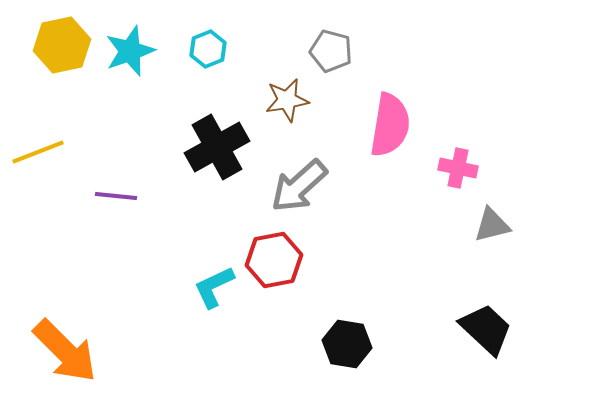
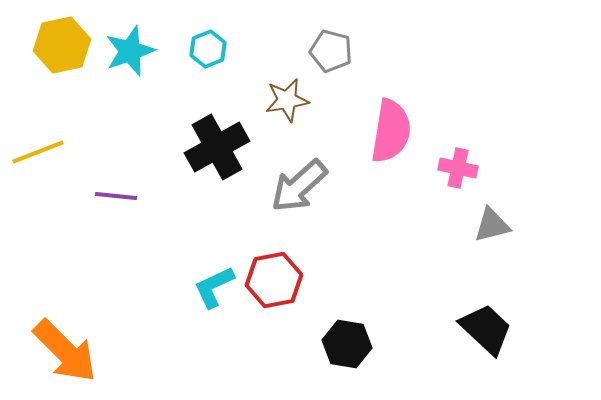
pink semicircle: moved 1 px right, 6 px down
red hexagon: moved 20 px down
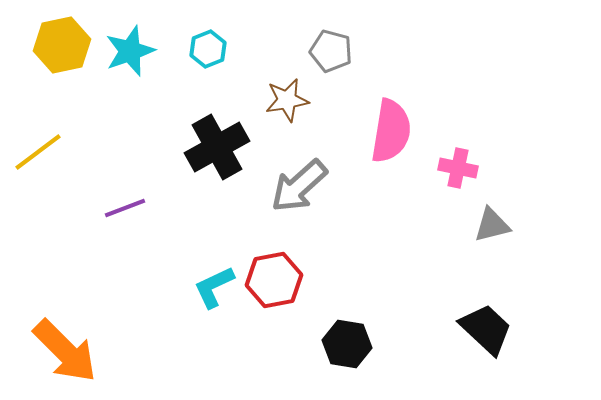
yellow line: rotated 16 degrees counterclockwise
purple line: moved 9 px right, 12 px down; rotated 27 degrees counterclockwise
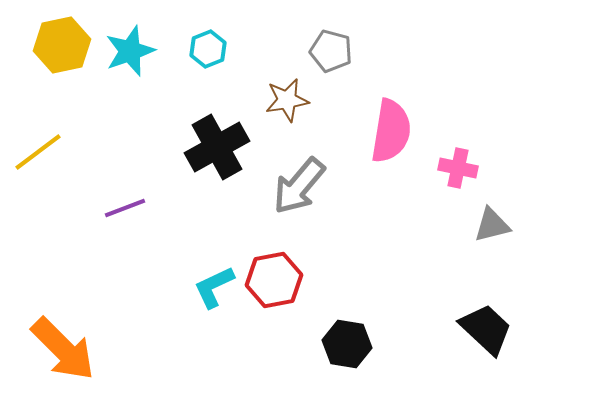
gray arrow: rotated 8 degrees counterclockwise
orange arrow: moved 2 px left, 2 px up
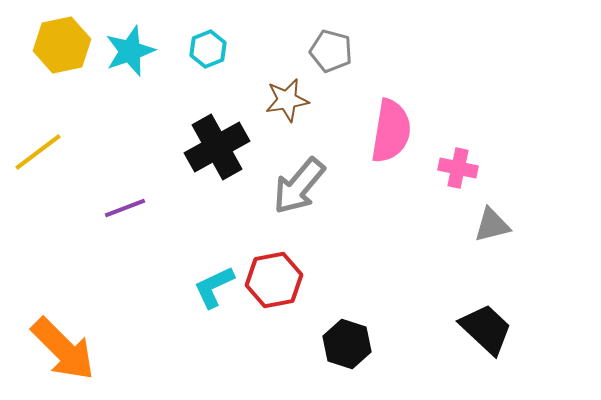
black hexagon: rotated 9 degrees clockwise
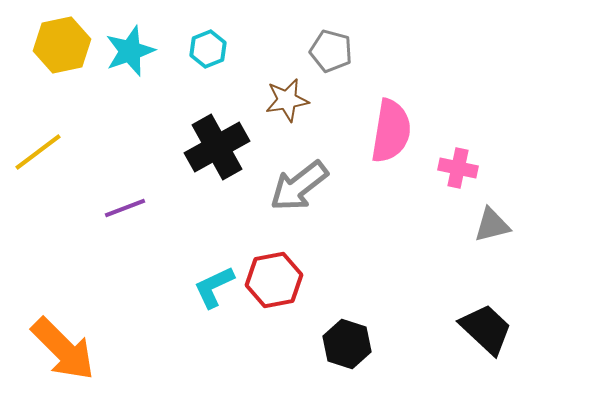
gray arrow: rotated 12 degrees clockwise
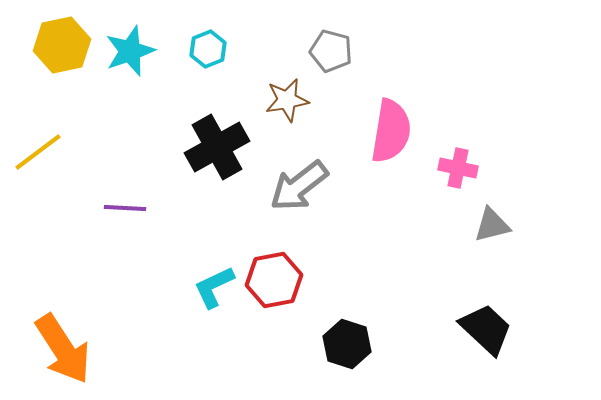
purple line: rotated 24 degrees clockwise
orange arrow: rotated 12 degrees clockwise
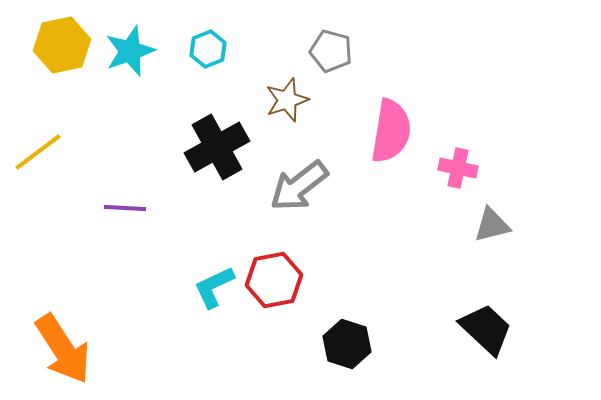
brown star: rotated 9 degrees counterclockwise
